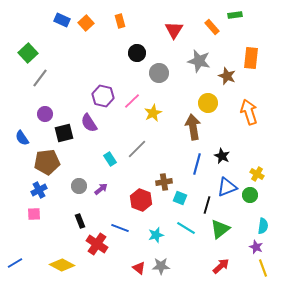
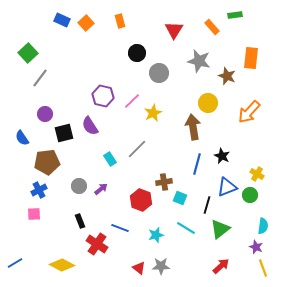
orange arrow at (249, 112): rotated 120 degrees counterclockwise
purple semicircle at (89, 123): moved 1 px right, 3 px down
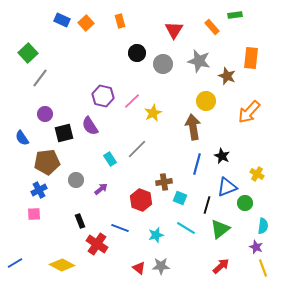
gray circle at (159, 73): moved 4 px right, 9 px up
yellow circle at (208, 103): moved 2 px left, 2 px up
gray circle at (79, 186): moved 3 px left, 6 px up
green circle at (250, 195): moved 5 px left, 8 px down
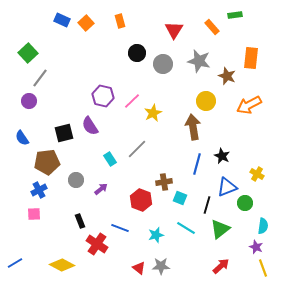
orange arrow at (249, 112): moved 7 px up; rotated 20 degrees clockwise
purple circle at (45, 114): moved 16 px left, 13 px up
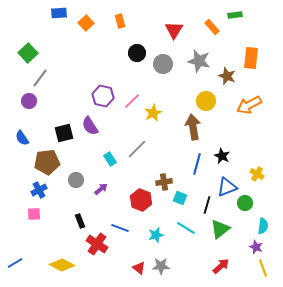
blue rectangle at (62, 20): moved 3 px left, 7 px up; rotated 28 degrees counterclockwise
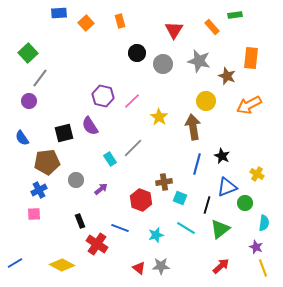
yellow star at (153, 113): moved 6 px right, 4 px down; rotated 12 degrees counterclockwise
gray line at (137, 149): moved 4 px left, 1 px up
cyan semicircle at (263, 226): moved 1 px right, 3 px up
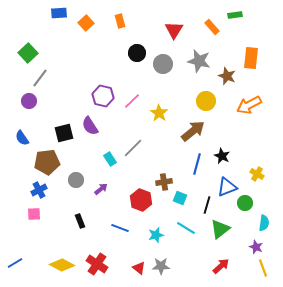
yellow star at (159, 117): moved 4 px up
brown arrow at (193, 127): moved 4 px down; rotated 60 degrees clockwise
red cross at (97, 244): moved 20 px down
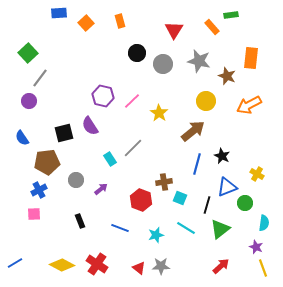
green rectangle at (235, 15): moved 4 px left
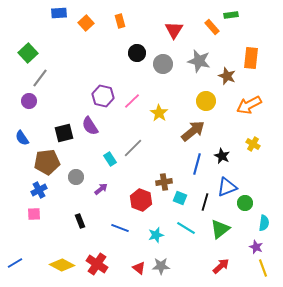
yellow cross at (257, 174): moved 4 px left, 30 px up
gray circle at (76, 180): moved 3 px up
black line at (207, 205): moved 2 px left, 3 px up
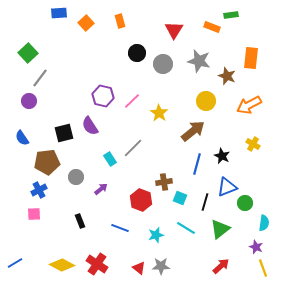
orange rectangle at (212, 27): rotated 28 degrees counterclockwise
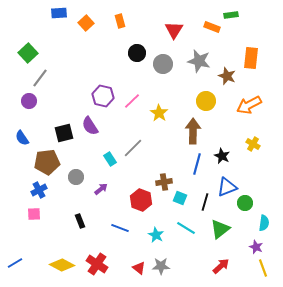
brown arrow at (193, 131): rotated 50 degrees counterclockwise
cyan star at (156, 235): rotated 28 degrees counterclockwise
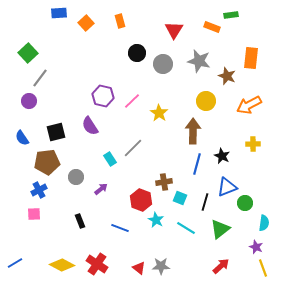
black square at (64, 133): moved 8 px left, 1 px up
yellow cross at (253, 144): rotated 32 degrees counterclockwise
cyan star at (156, 235): moved 15 px up
